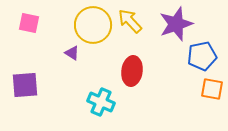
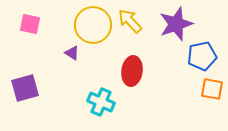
pink square: moved 1 px right, 1 px down
purple square: moved 3 px down; rotated 12 degrees counterclockwise
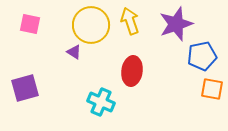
yellow arrow: rotated 24 degrees clockwise
yellow circle: moved 2 px left
purple triangle: moved 2 px right, 1 px up
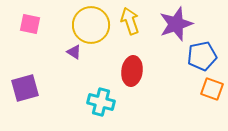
orange square: rotated 10 degrees clockwise
cyan cross: rotated 8 degrees counterclockwise
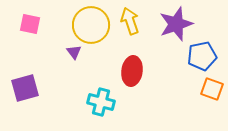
purple triangle: rotated 21 degrees clockwise
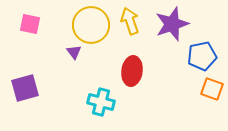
purple star: moved 4 px left
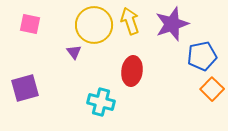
yellow circle: moved 3 px right
orange square: rotated 25 degrees clockwise
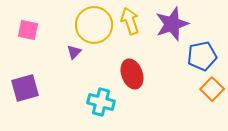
pink square: moved 2 px left, 6 px down
purple triangle: rotated 21 degrees clockwise
red ellipse: moved 3 px down; rotated 28 degrees counterclockwise
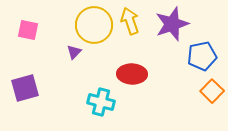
red ellipse: rotated 68 degrees counterclockwise
orange square: moved 2 px down
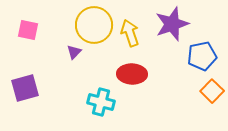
yellow arrow: moved 12 px down
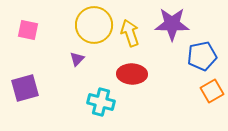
purple star: rotated 20 degrees clockwise
purple triangle: moved 3 px right, 7 px down
orange square: rotated 15 degrees clockwise
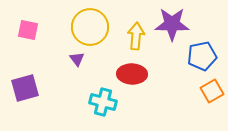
yellow circle: moved 4 px left, 2 px down
yellow arrow: moved 6 px right, 3 px down; rotated 24 degrees clockwise
purple triangle: rotated 21 degrees counterclockwise
cyan cross: moved 2 px right
